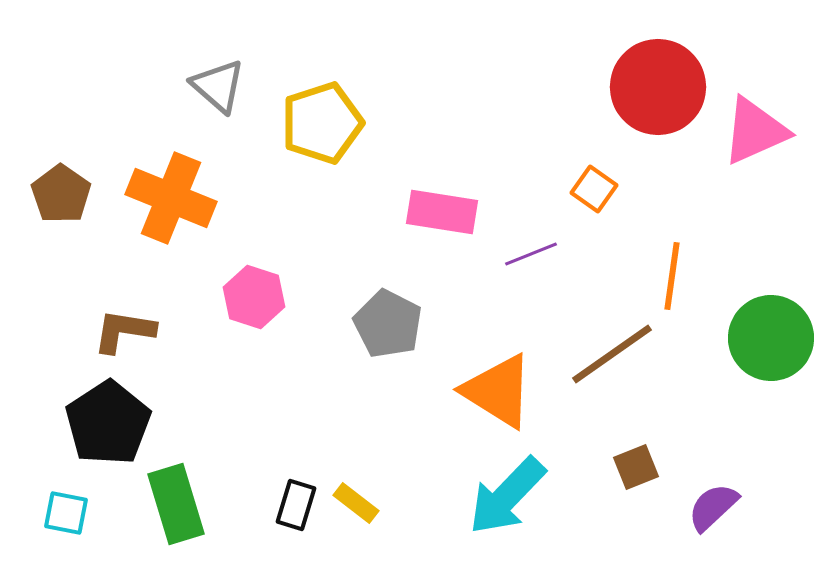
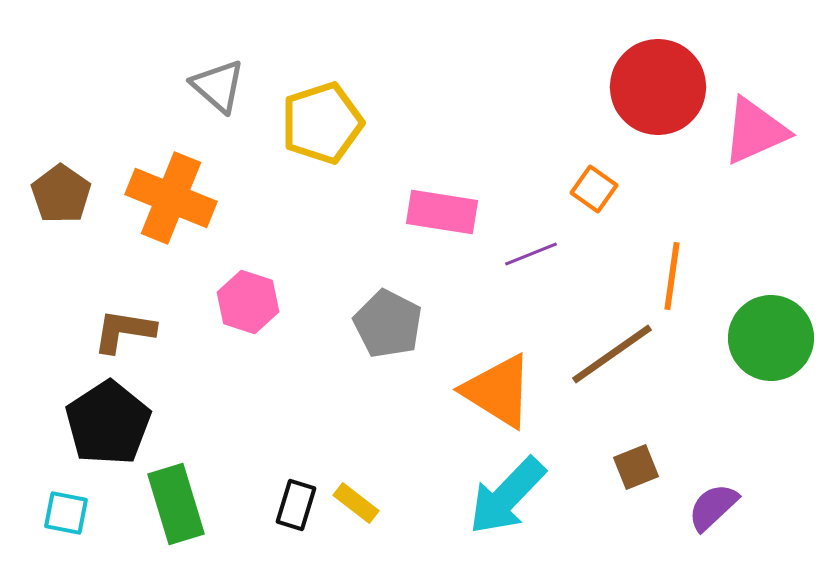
pink hexagon: moved 6 px left, 5 px down
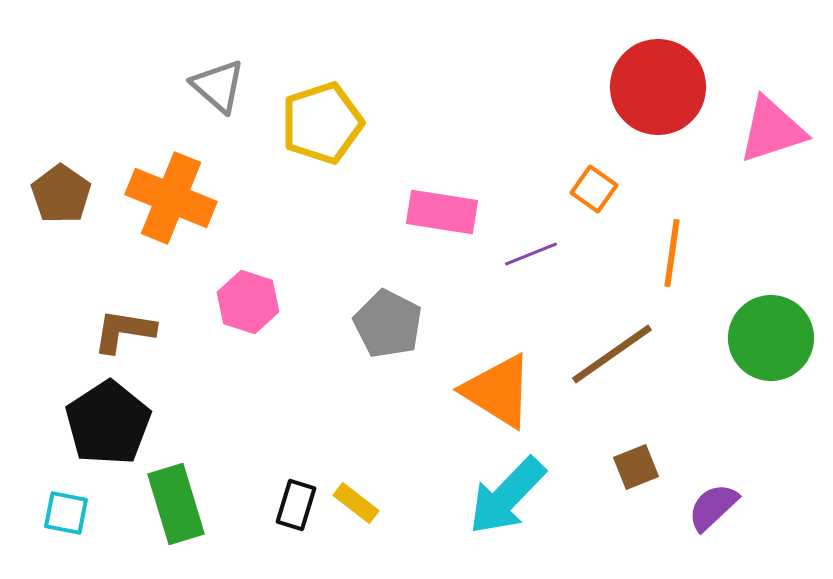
pink triangle: moved 17 px right, 1 px up; rotated 6 degrees clockwise
orange line: moved 23 px up
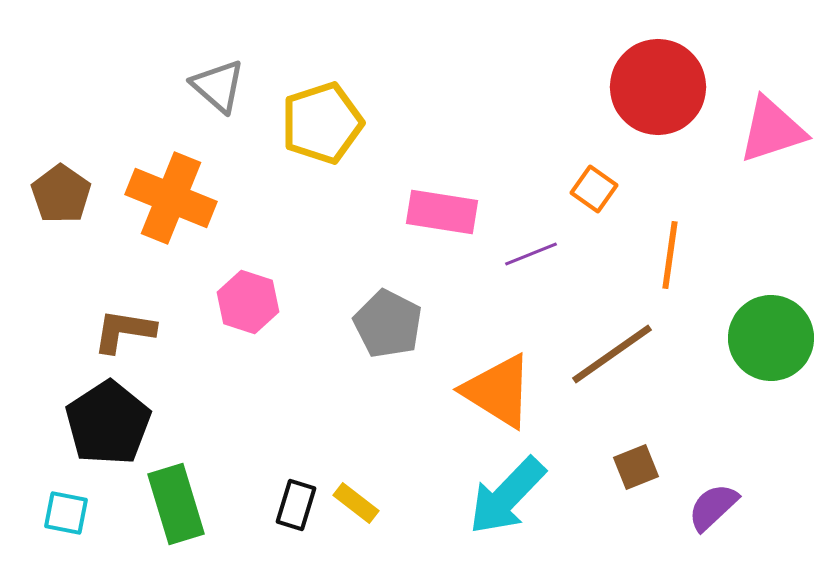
orange line: moved 2 px left, 2 px down
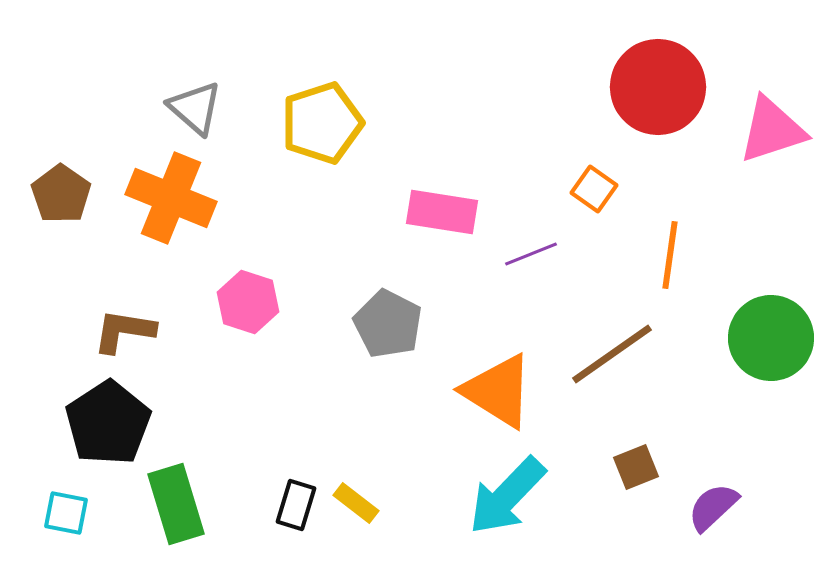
gray triangle: moved 23 px left, 22 px down
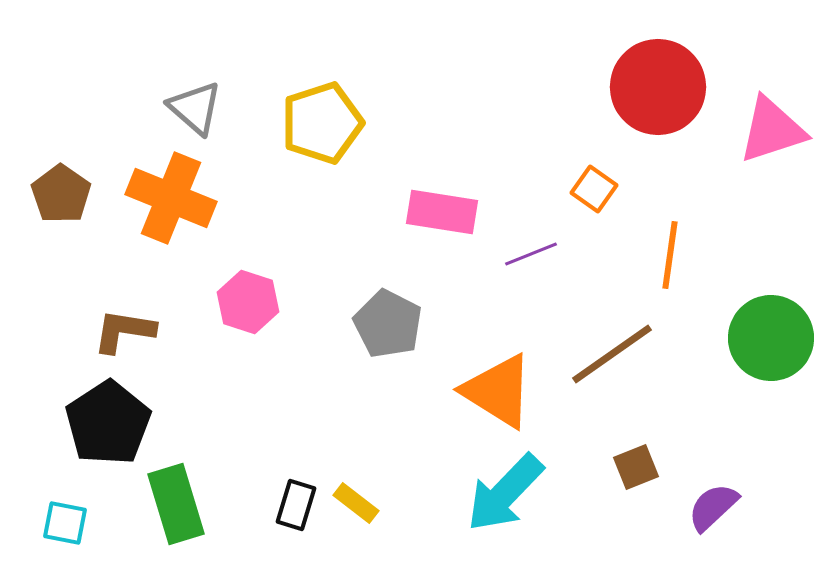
cyan arrow: moved 2 px left, 3 px up
cyan square: moved 1 px left, 10 px down
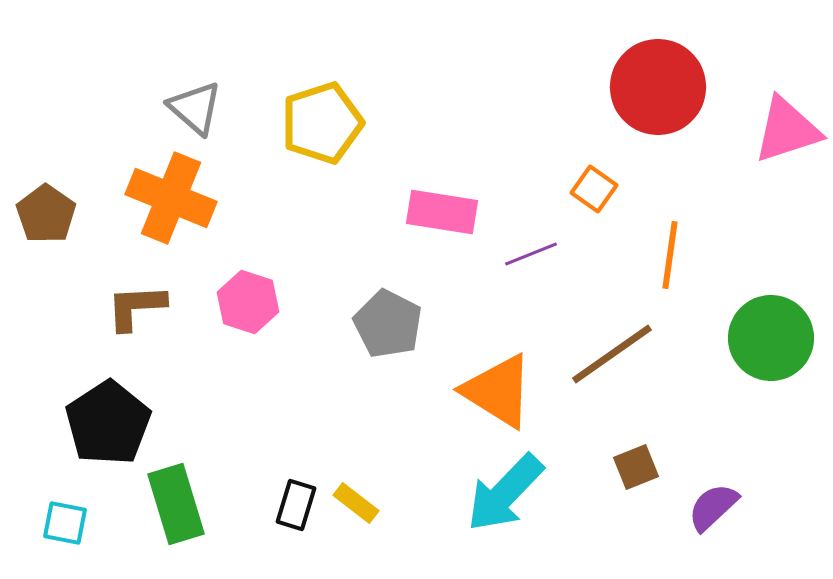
pink triangle: moved 15 px right
brown pentagon: moved 15 px left, 20 px down
brown L-shape: moved 12 px right, 24 px up; rotated 12 degrees counterclockwise
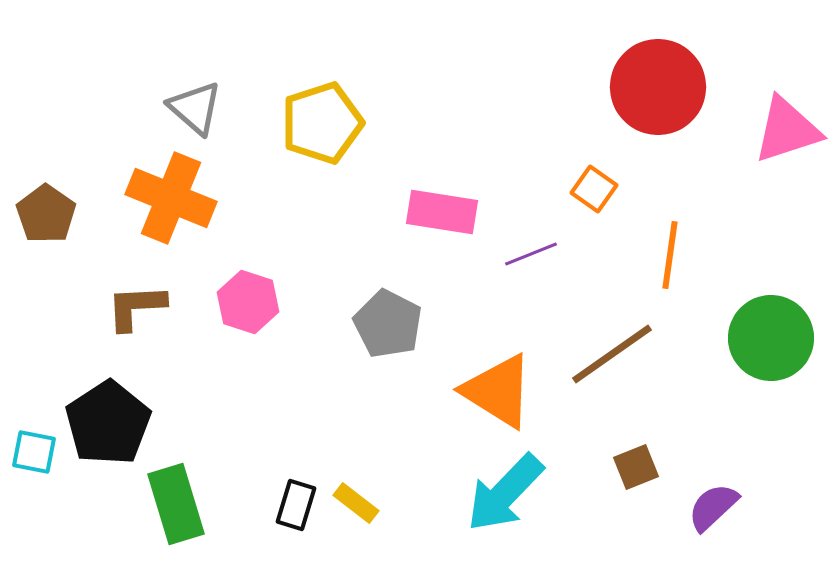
cyan square: moved 31 px left, 71 px up
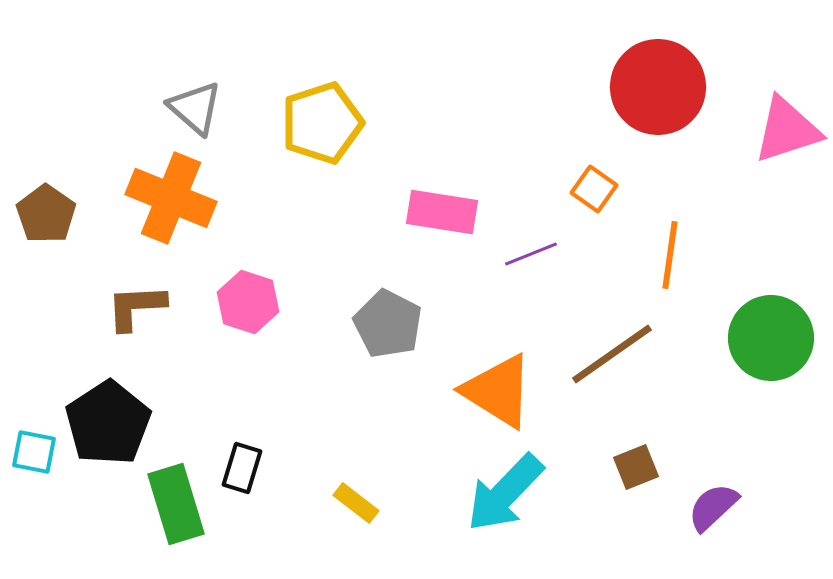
black rectangle: moved 54 px left, 37 px up
